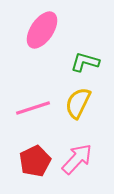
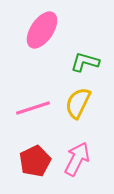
pink arrow: rotated 16 degrees counterclockwise
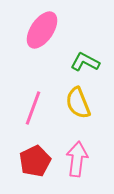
green L-shape: rotated 12 degrees clockwise
yellow semicircle: rotated 48 degrees counterclockwise
pink line: rotated 52 degrees counterclockwise
pink arrow: rotated 20 degrees counterclockwise
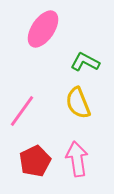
pink ellipse: moved 1 px right, 1 px up
pink line: moved 11 px left, 3 px down; rotated 16 degrees clockwise
pink arrow: rotated 16 degrees counterclockwise
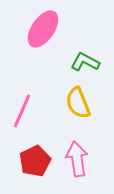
pink line: rotated 12 degrees counterclockwise
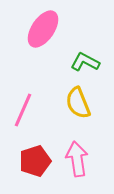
pink line: moved 1 px right, 1 px up
red pentagon: rotated 8 degrees clockwise
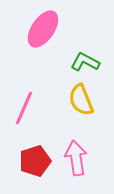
yellow semicircle: moved 3 px right, 3 px up
pink line: moved 1 px right, 2 px up
pink arrow: moved 1 px left, 1 px up
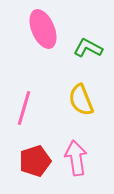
pink ellipse: rotated 57 degrees counterclockwise
green L-shape: moved 3 px right, 14 px up
pink line: rotated 8 degrees counterclockwise
